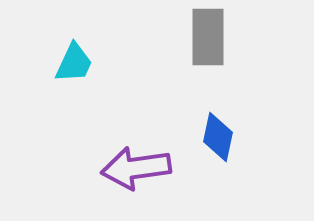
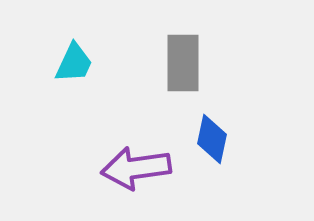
gray rectangle: moved 25 px left, 26 px down
blue diamond: moved 6 px left, 2 px down
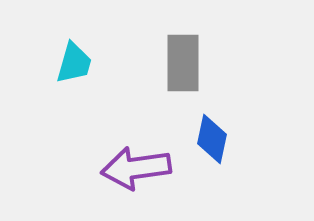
cyan trapezoid: rotated 9 degrees counterclockwise
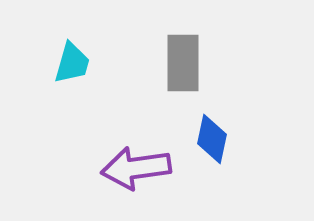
cyan trapezoid: moved 2 px left
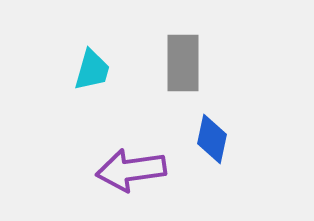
cyan trapezoid: moved 20 px right, 7 px down
purple arrow: moved 5 px left, 2 px down
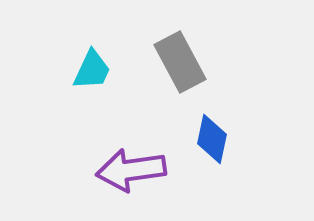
gray rectangle: moved 3 px left, 1 px up; rotated 28 degrees counterclockwise
cyan trapezoid: rotated 9 degrees clockwise
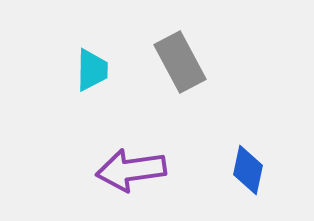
cyan trapezoid: rotated 24 degrees counterclockwise
blue diamond: moved 36 px right, 31 px down
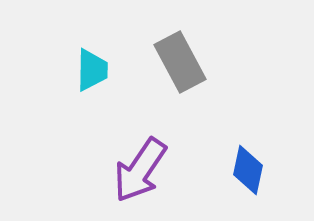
purple arrow: moved 9 px right; rotated 48 degrees counterclockwise
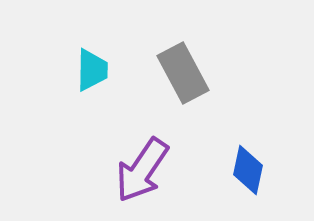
gray rectangle: moved 3 px right, 11 px down
purple arrow: moved 2 px right
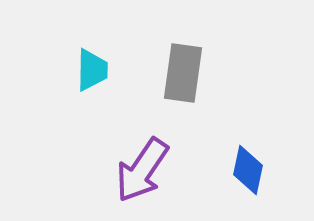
gray rectangle: rotated 36 degrees clockwise
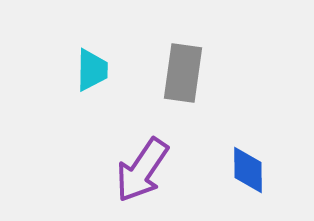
blue diamond: rotated 12 degrees counterclockwise
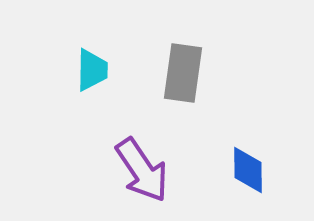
purple arrow: rotated 68 degrees counterclockwise
